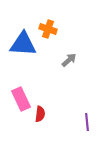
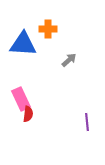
orange cross: rotated 18 degrees counterclockwise
red semicircle: moved 12 px left
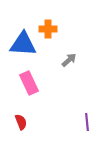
pink rectangle: moved 8 px right, 16 px up
red semicircle: moved 7 px left, 8 px down; rotated 28 degrees counterclockwise
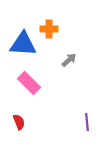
orange cross: moved 1 px right
pink rectangle: rotated 20 degrees counterclockwise
red semicircle: moved 2 px left
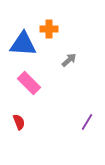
purple line: rotated 36 degrees clockwise
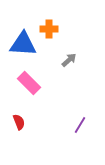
purple line: moved 7 px left, 3 px down
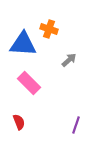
orange cross: rotated 18 degrees clockwise
purple line: moved 4 px left; rotated 12 degrees counterclockwise
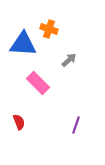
pink rectangle: moved 9 px right
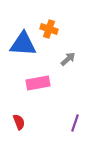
gray arrow: moved 1 px left, 1 px up
pink rectangle: rotated 55 degrees counterclockwise
purple line: moved 1 px left, 2 px up
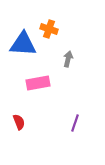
gray arrow: rotated 35 degrees counterclockwise
